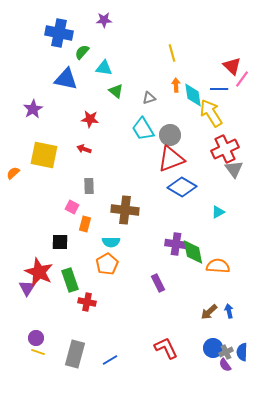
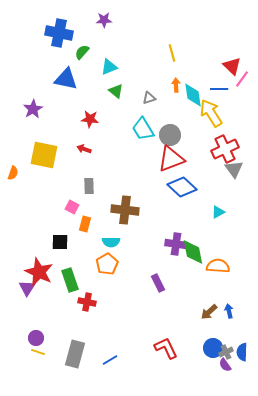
cyan triangle at (104, 68): moved 5 px right, 1 px up; rotated 30 degrees counterclockwise
orange semicircle at (13, 173): rotated 152 degrees clockwise
blue diamond at (182, 187): rotated 12 degrees clockwise
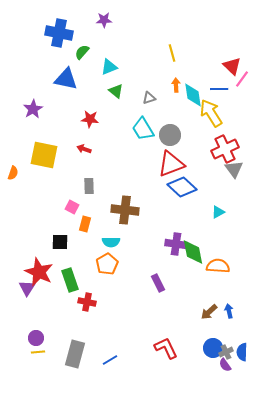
red triangle at (171, 159): moved 5 px down
yellow line at (38, 352): rotated 24 degrees counterclockwise
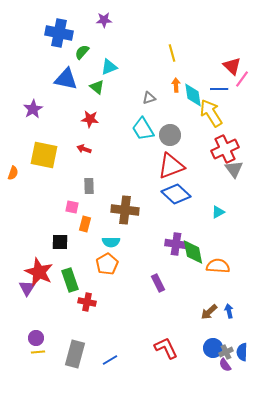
green triangle at (116, 91): moved 19 px left, 4 px up
red triangle at (171, 164): moved 2 px down
blue diamond at (182, 187): moved 6 px left, 7 px down
pink square at (72, 207): rotated 16 degrees counterclockwise
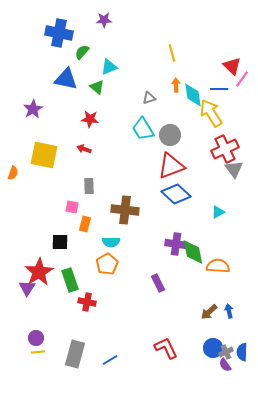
red star at (39, 272): rotated 16 degrees clockwise
